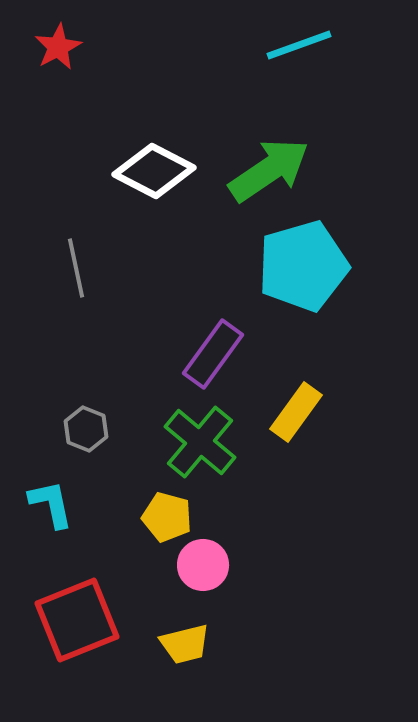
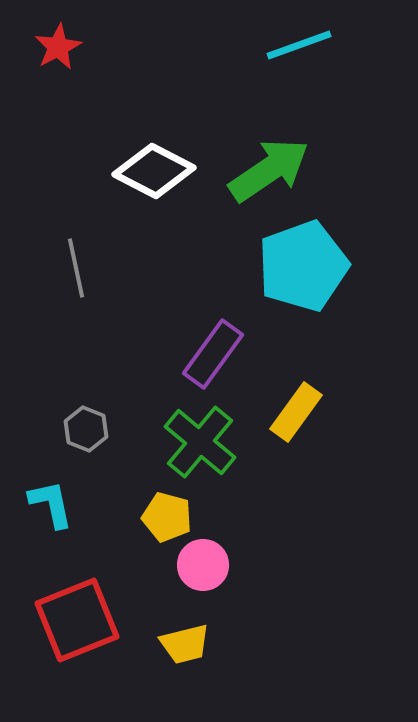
cyan pentagon: rotated 4 degrees counterclockwise
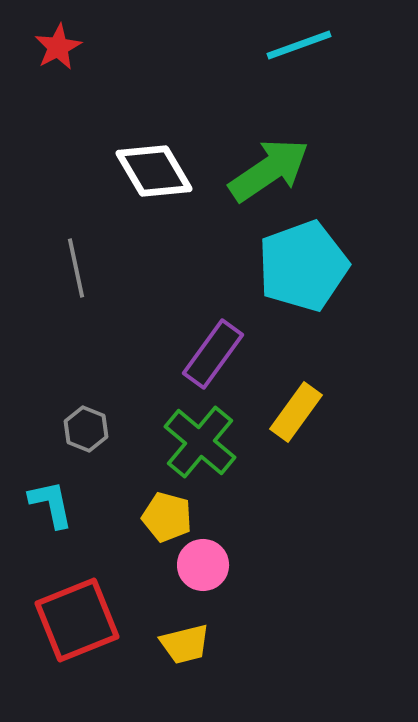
white diamond: rotated 32 degrees clockwise
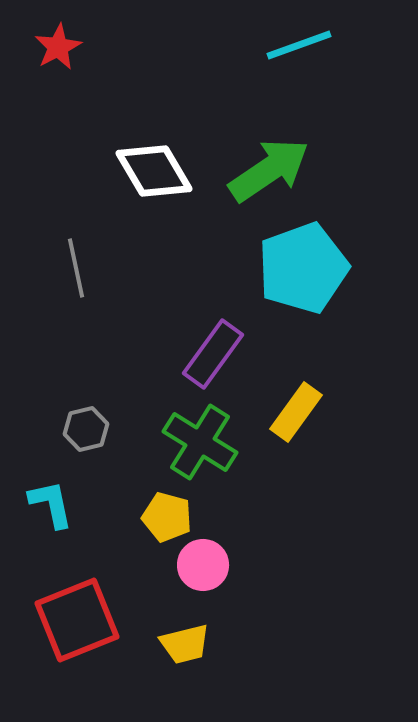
cyan pentagon: moved 2 px down
gray hexagon: rotated 24 degrees clockwise
green cross: rotated 8 degrees counterclockwise
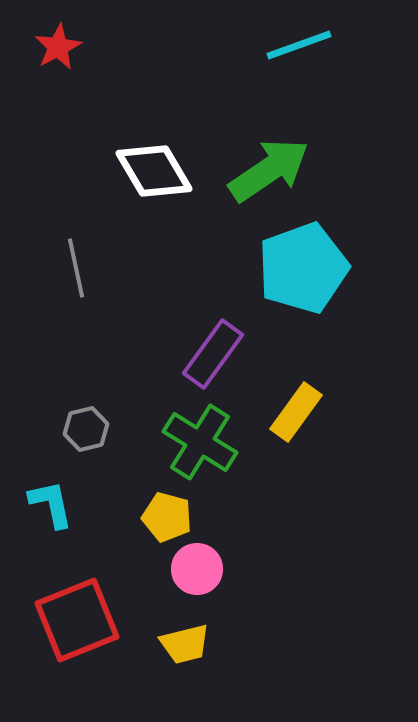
pink circle: moved 6 px left, 4 px down
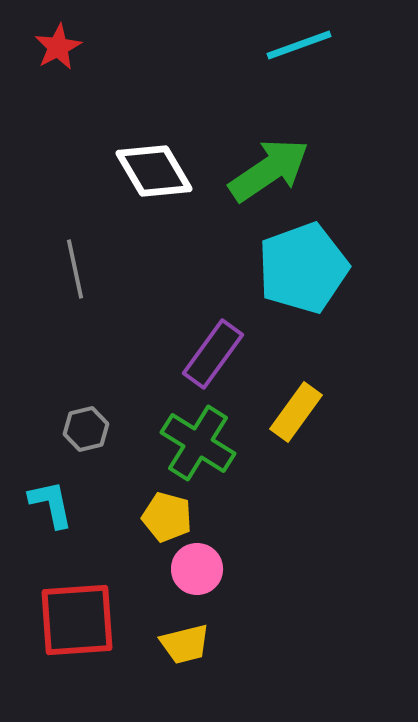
gray line: moved 1 px left, 1 px down
green cross: moved 2 px left, 1 px down
red square: rotated 18 degrees clockwise
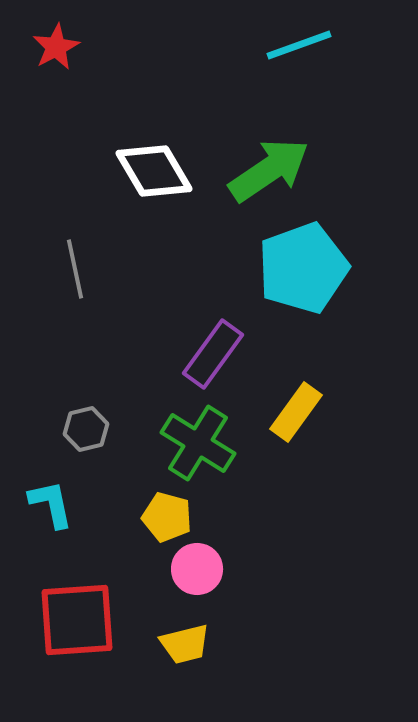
red star: moved 2 px left
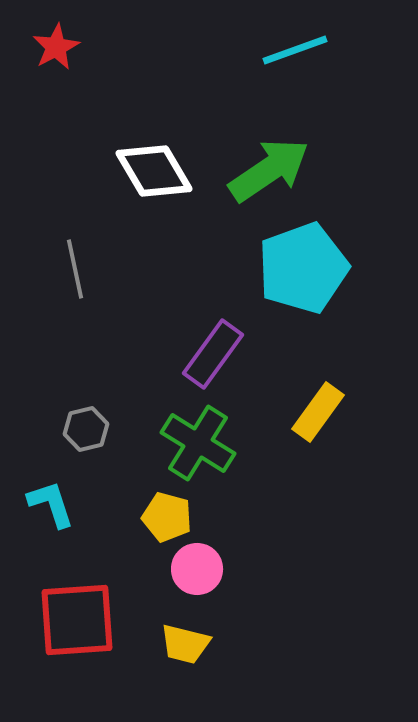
cyan line: moved 4 px left, 5 px down
yellow rectangle: moved 22 px right
cyan L-shape: rotated 6 degrees counterclockwise
yellow trapezoid: rotated 28 degrees clockwise
